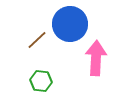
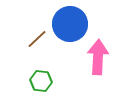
brown line: moved 1 px up
pink arrow: moved 2 px right, 1 px up
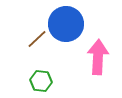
blue circle: moved 4 px left
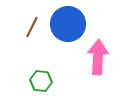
blue circle: moved 2 px right
brown line: moved 5 px left, 12 px up; rotated 20 degrees counterclockwise
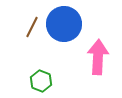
blue circle: moved 4 px left
green hexagon: rotated 15 degrees clockwise
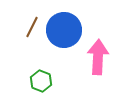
blue circle: moved 6 px down
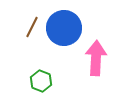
blue circle: moved 2 px up
pink arrow: moved 2 px left, 1 px down
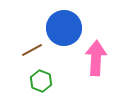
brown line: moved 23 px down; rotated 35 degrees clockwise
